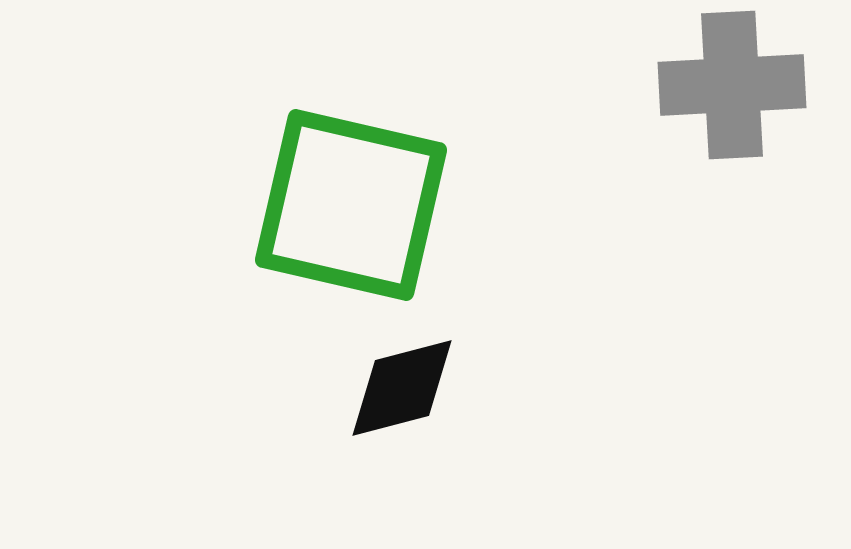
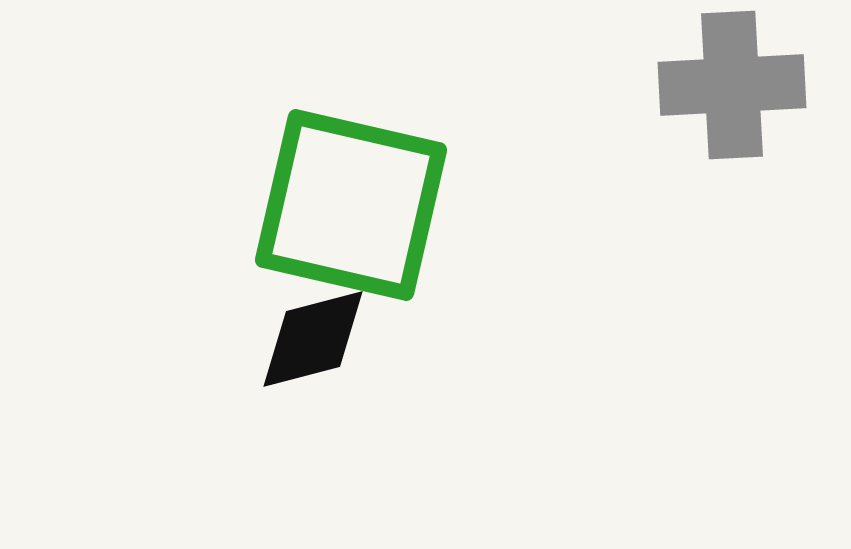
black diamond: moved 89 px left, 49 px up
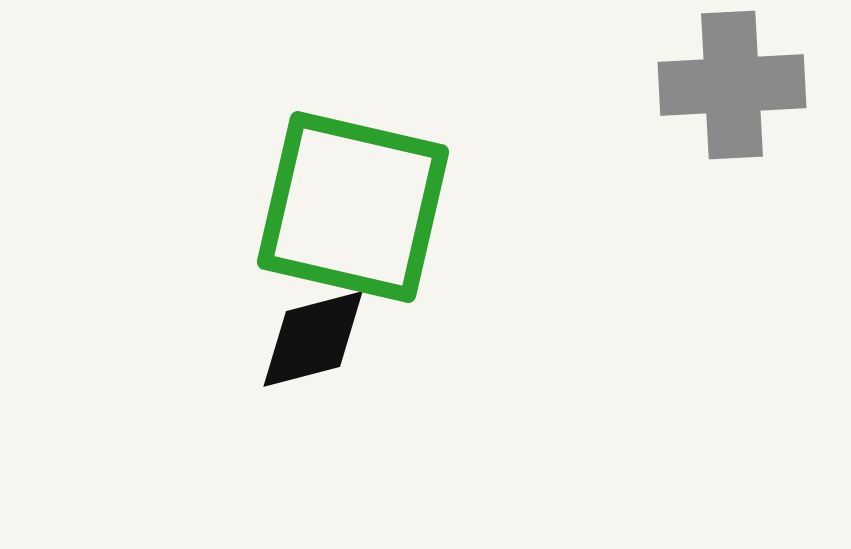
green square: moved 2 px right, 2 px down
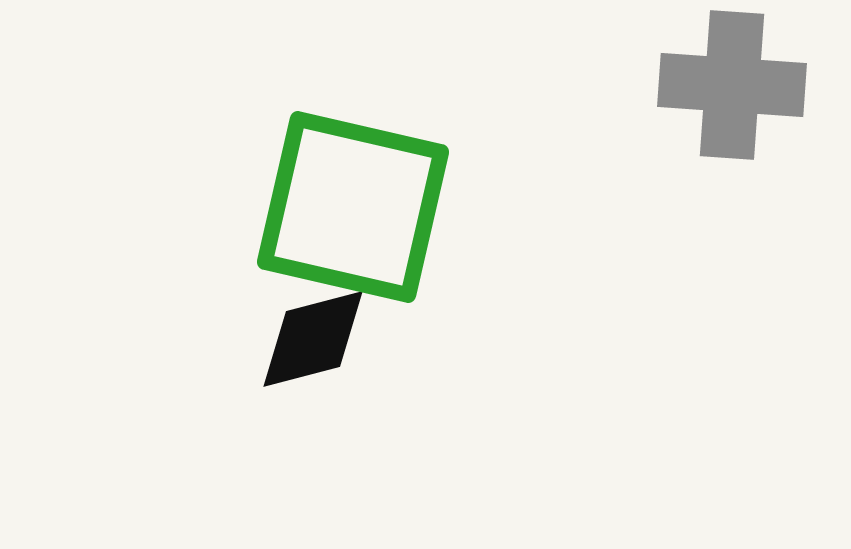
gray cross: rotated 7 degrees clockwise
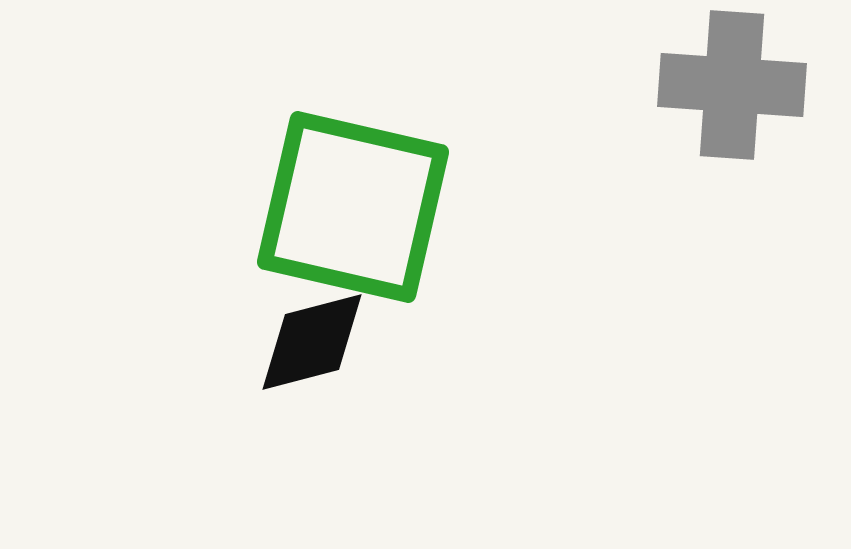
black diamond: moved 1 px left, 3 px down
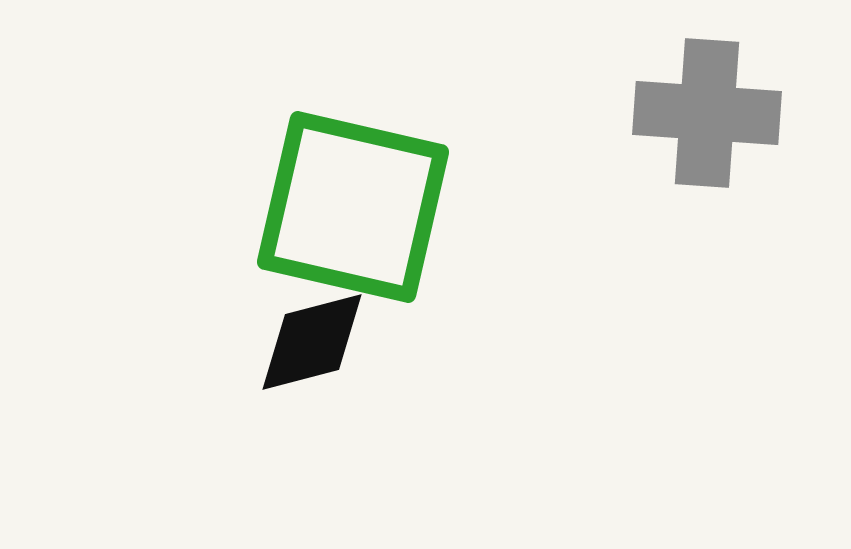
gray cross: moved 25 px left, 28 px down
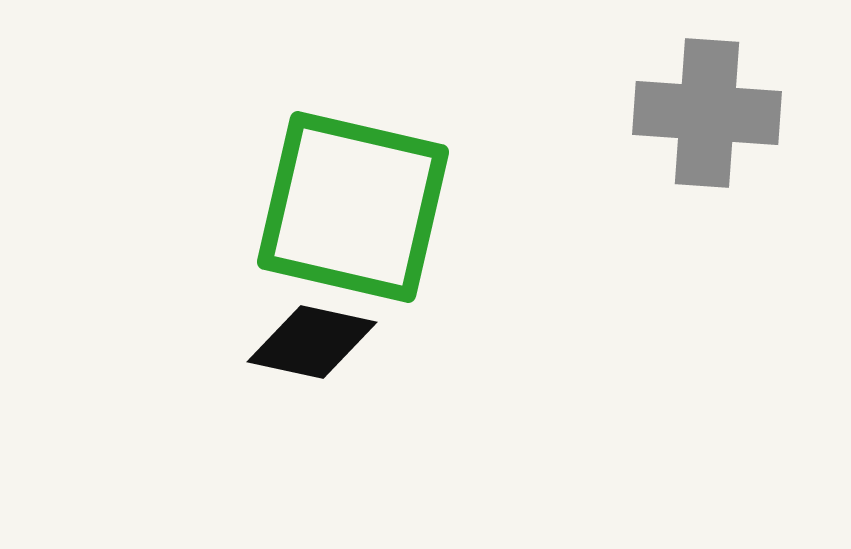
black diamond: rotated 27 degrees clockwise
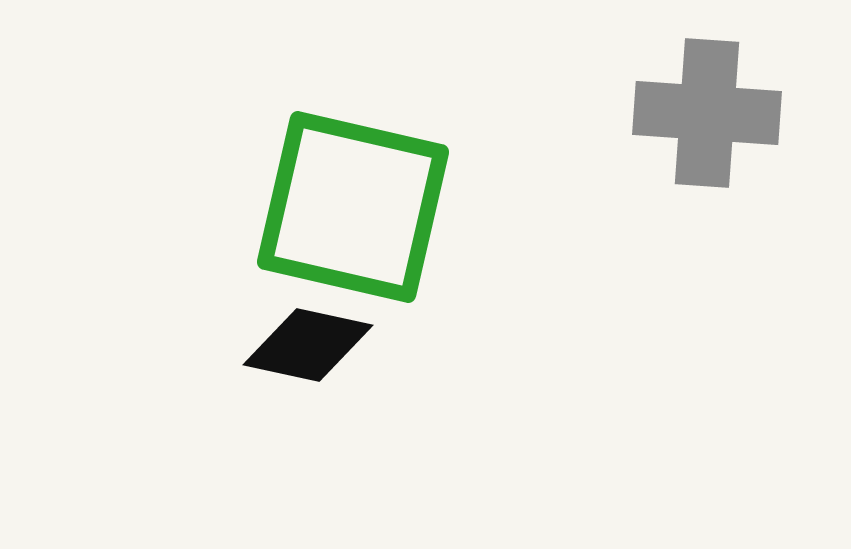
black diamond: moved 4 px left, 3 px down
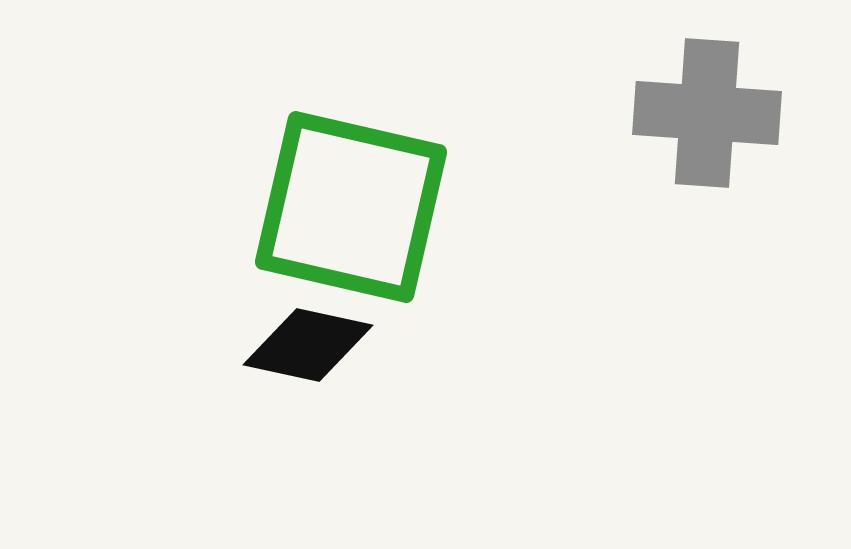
green square: moved 2 px left
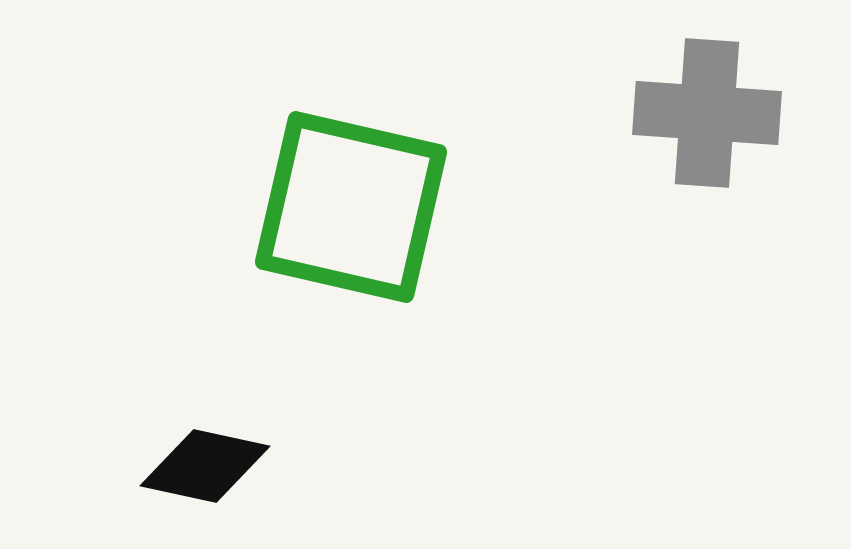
black diamond: moved 103 px left, 121 px down
